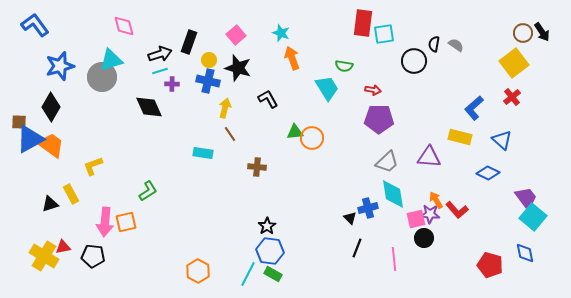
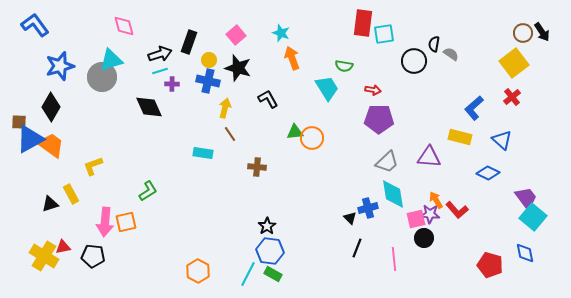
gray semicircle at (456, 45): moved 5 px left, 9 px down
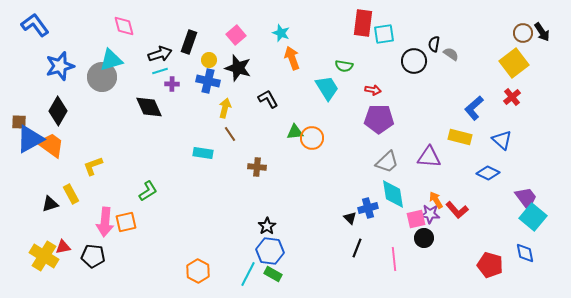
black diamond at (51, 107): moved 7 px right, 4 px down
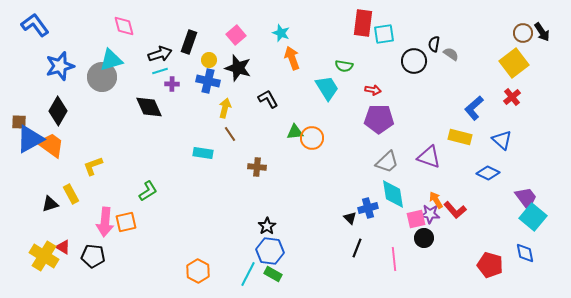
purple triangle at (429, 157): rotated 15 degrees clockwise
red L-shape at (457, 210): moved 2 px left
red triangle at (63, 247): rotated 42 degrees clockwise
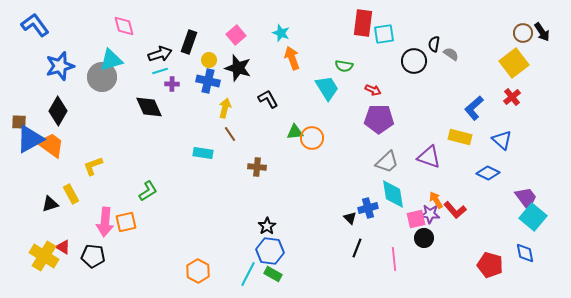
red arrow at (373, 90): rotated 14 degrees clockwise
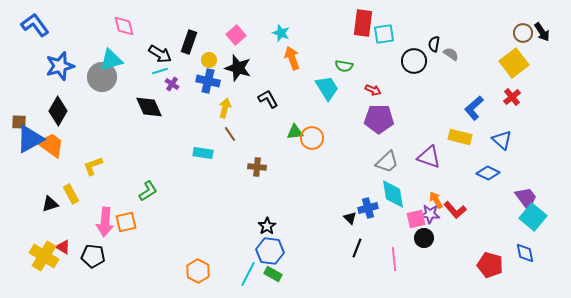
black arrow at (160, 54): rotated 50 degrees clockwise
purple cross at (172, 84): rotated 32 degrees clockwise
